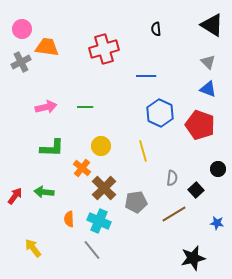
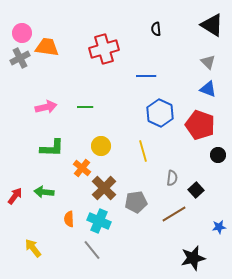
pink circle: moved 4 px down
gray cross: moved 1 px left, 4 px up
black circle: moved 14 px up
blue star: moved 2 px right, 4 px down; rotated 16 degrees counterclockwise
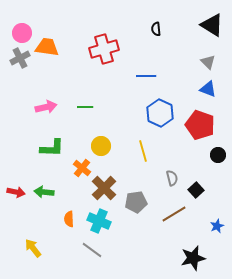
gray semicircle: rotated 21 degrees counterclockwise
red arrow: moved 1 px right, 4 px up; rotated 66 degrees clockwise
blue star: moved 2 px left, 1 px up; rotated 16 degrees counterclockwise
gray line: rotated 15 degrees counterclockwise
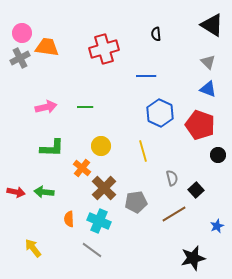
black semicircle: moved 5 px down
